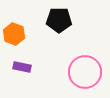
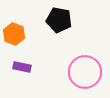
black pentagon: rotated 10 degrees clockwise
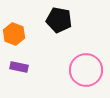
purple rectangle: moved 3 px left
pink circle: moved 1 px right, 2 px up
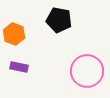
pink circle: moved 1 px right, 1 px down
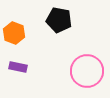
orange hexagon: moved 1 px up
purple rectangle: moved 1 px left
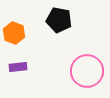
purple rectangle: rotated 18 degrees counterclockwise
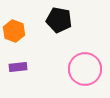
orange hexagon: moved 2 px up
pink circle: moved 2 px left, 2 px up
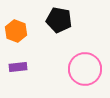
orange hexagon: moved 2 px right
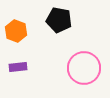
pink circle: moved 1 px left, 1 px up
